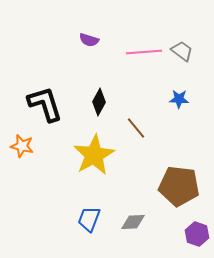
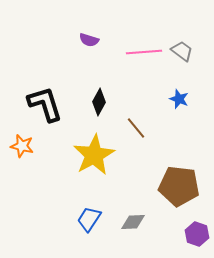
blue star: rotated 18 degrees clockwise
blue trapezoid: rotated 12 degrees clockwise
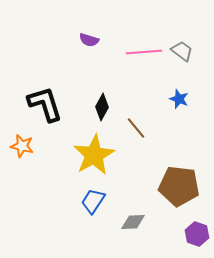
black diamond: moved 3 px right, 5 px down
blue trapezoid: moved 4 px right, 18 px up
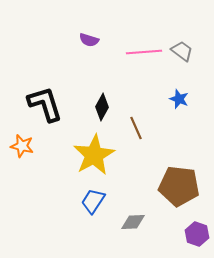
brown line: rotated 15 degrees clockwise
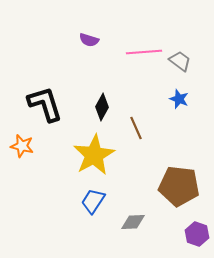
gray trapezoid: moved 2 px left, 10 px down
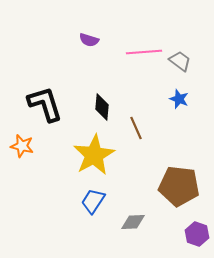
black diamond: rotated 24 degrees counterclockwise
